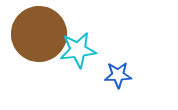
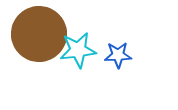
blue star: moved 20 px up
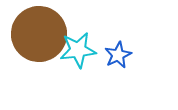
blue star: rotated 24 degrees counterclockwise
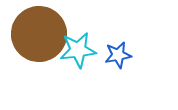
blue star: rotated 16 degrees clockwise
